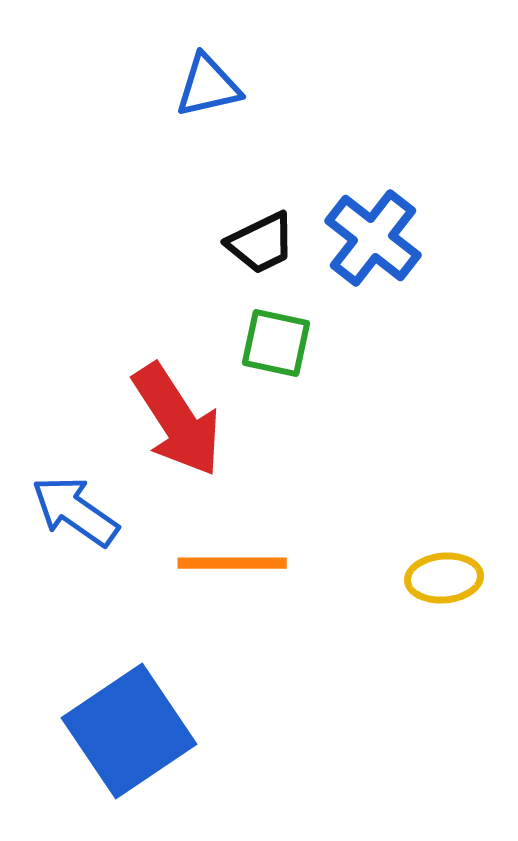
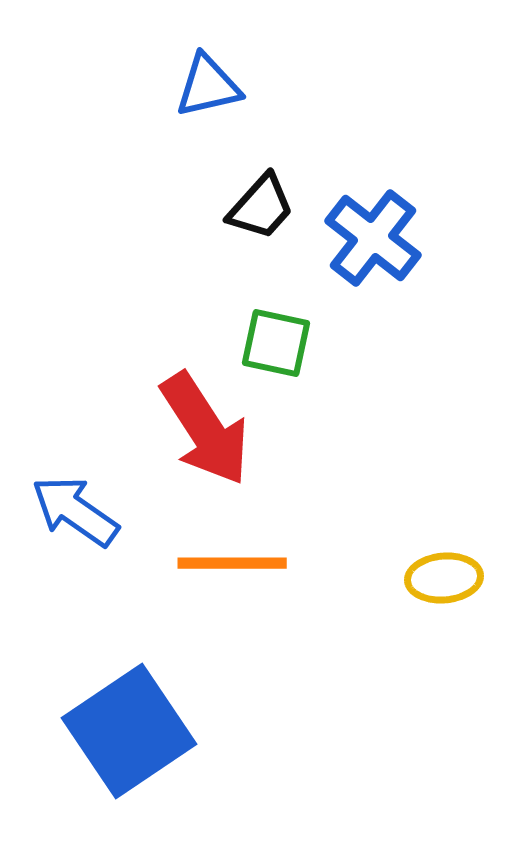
black trapezoid: moved 36 px up; rotated 22 degrees counterclockwise
red arrow: moved 28 px right, 9 px down
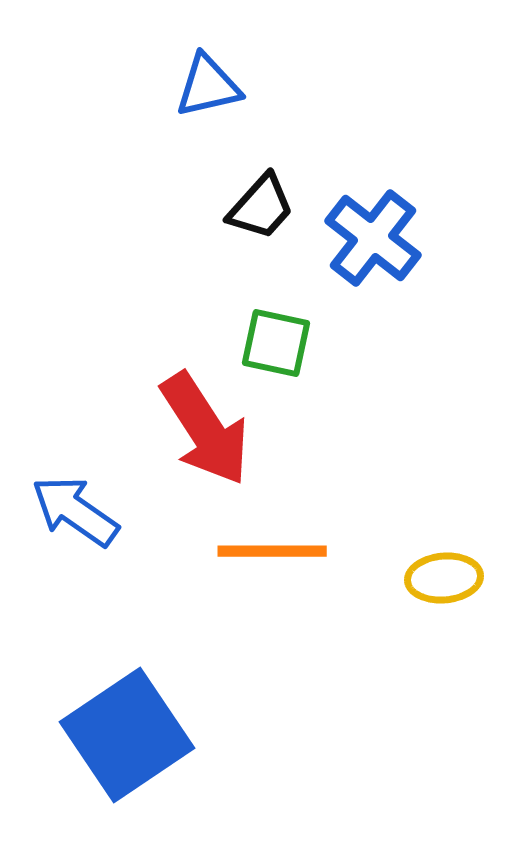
orange line: moved 40 px right, 12 px up
blue square: moved 2 px left, 4 px down
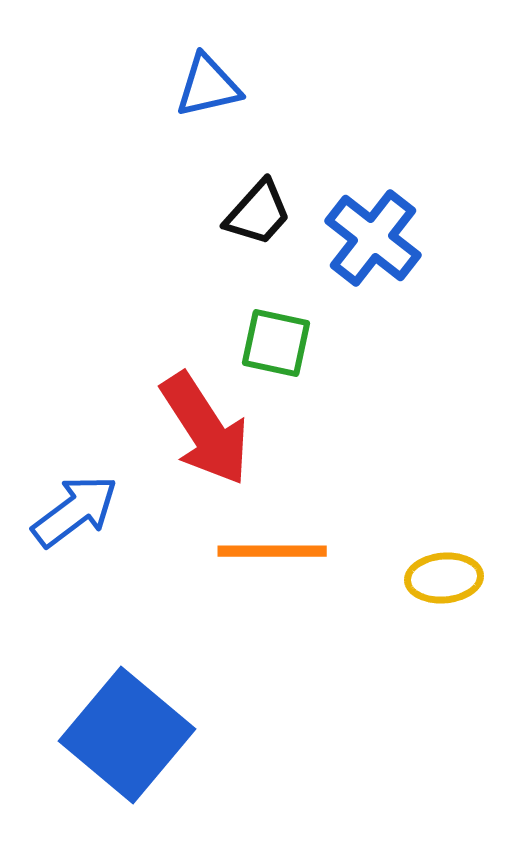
black trapezoid: moved 3 px left, 6 px down
blue arrow: rotated 108 degrees clockwise
blue square: rotated 16 degrees counterclockwise
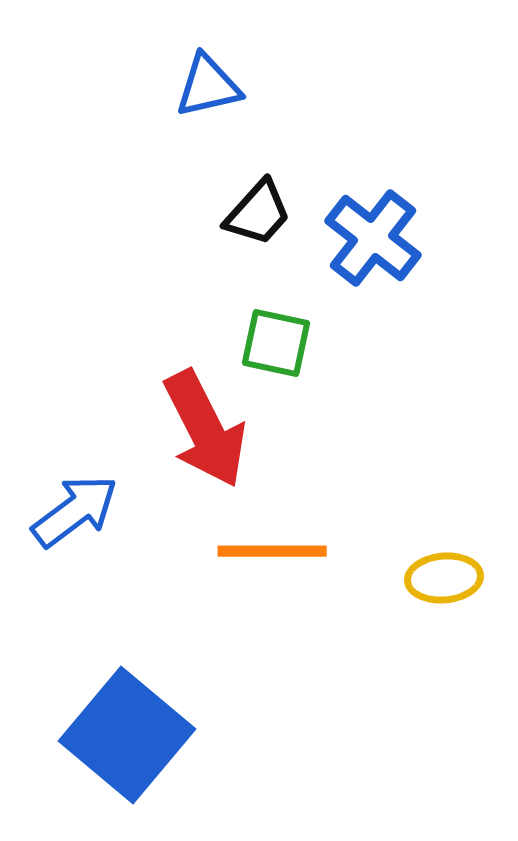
red arrow: rotated 6 degrees clockwise
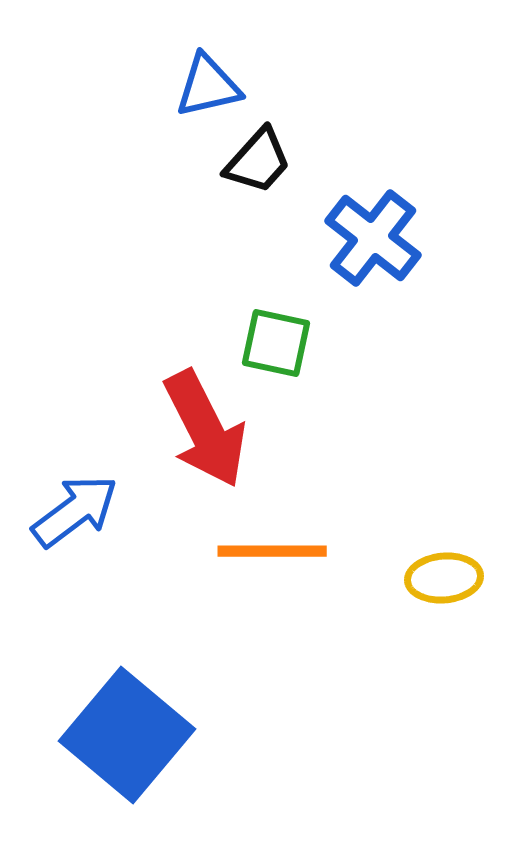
black trapezoid: moved 52 px up
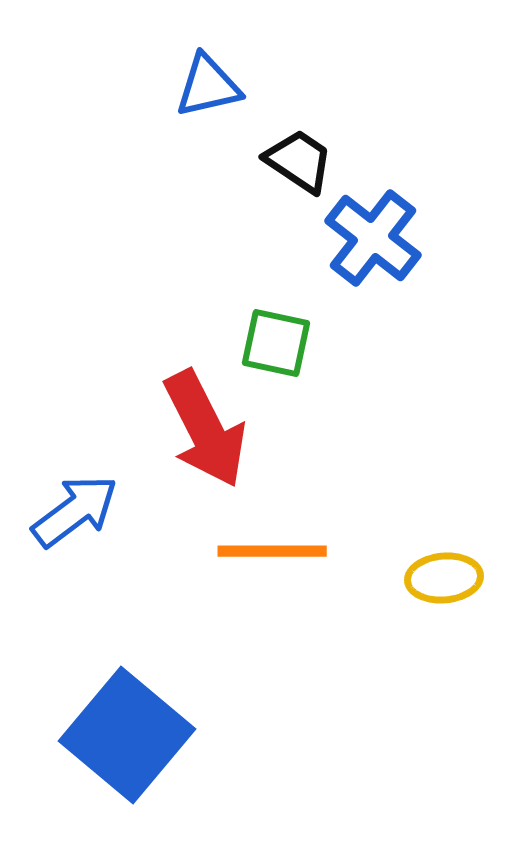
black trapezoid: moved 41 px right; rotated 98 degrees counterclockwise
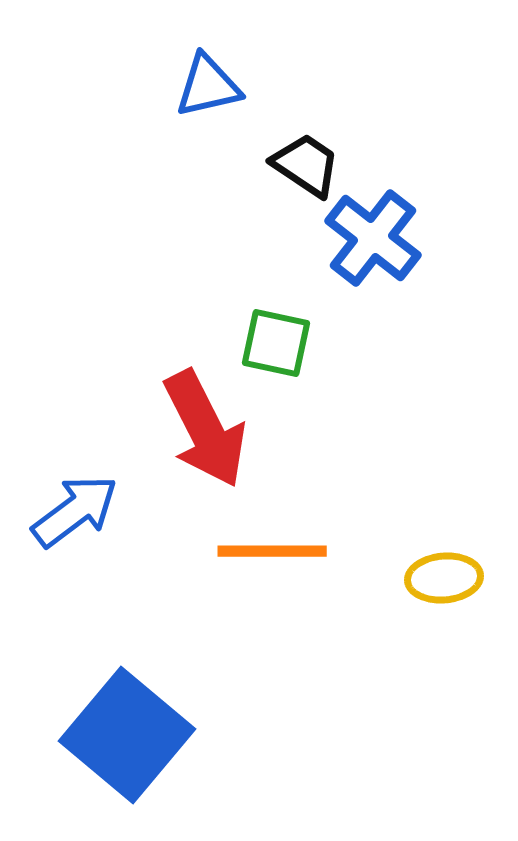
black trapezoid: moved 7 px right, 4 px down
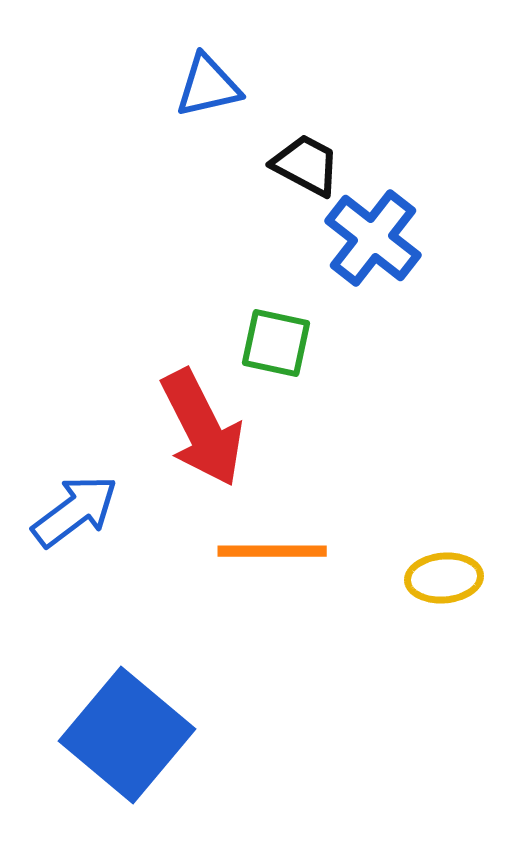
black trapezoid: rotated 6 degrees counterclockwise
red arrow: moved 3 px left, 1 px up
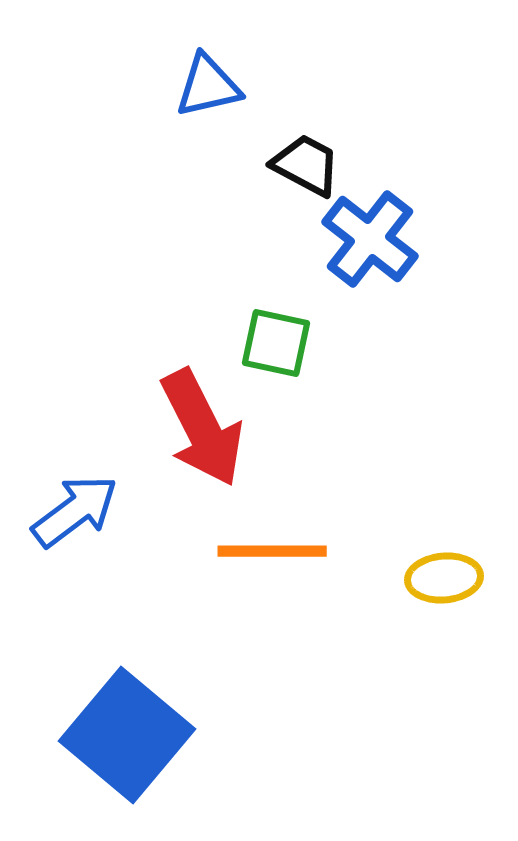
blue cross: moved 3 px left, 1 px down
